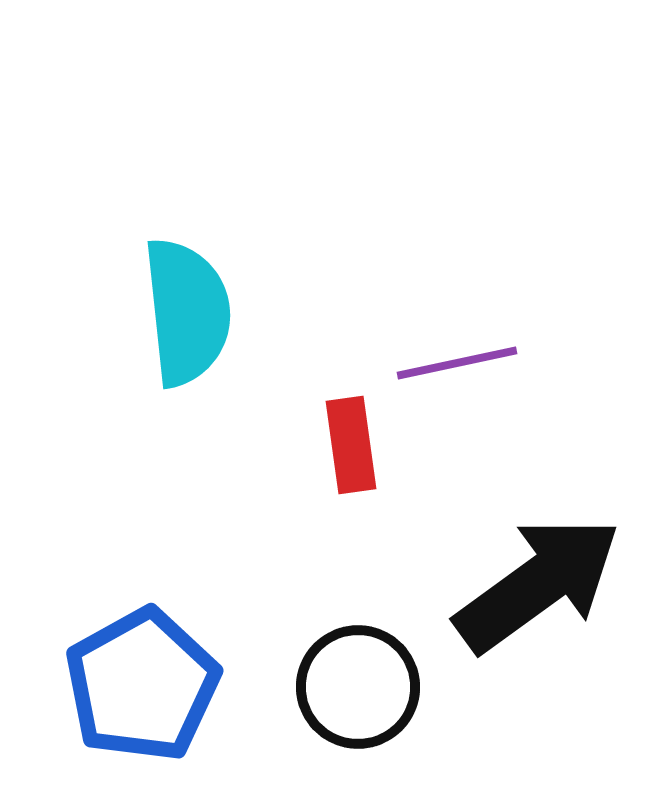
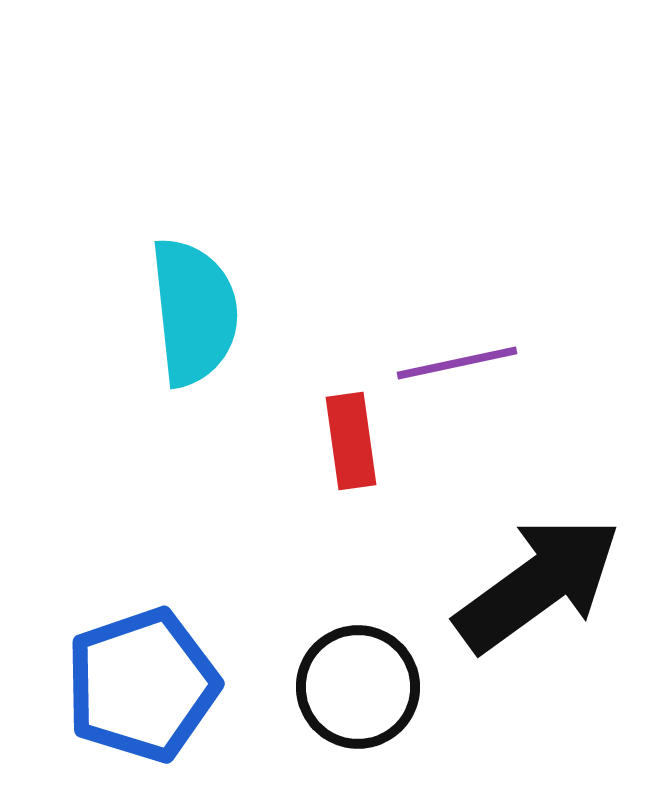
cyan semicircle: moved 7 px right
red rectangle: moved 4 px up
blue pentagon: rotated 10 degrees clockwise
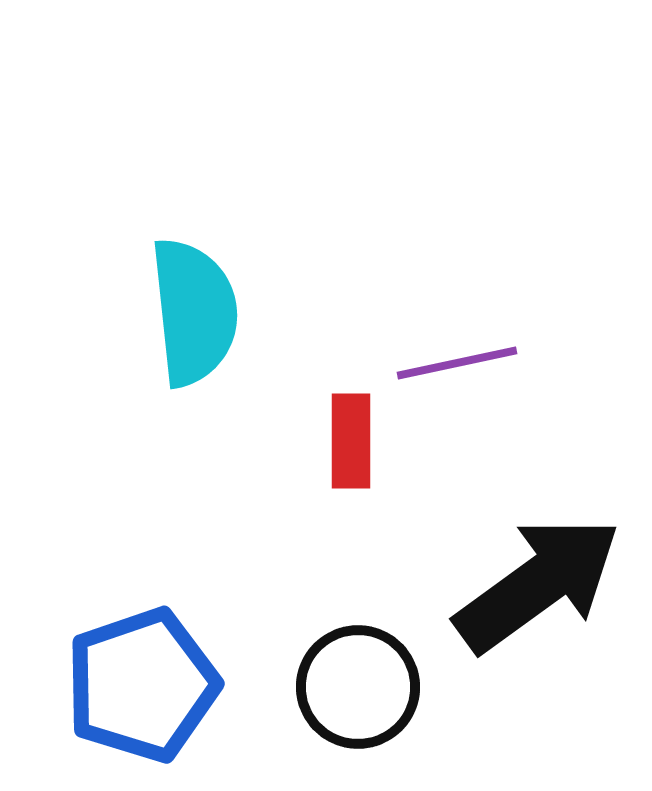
red rectangle: rotated 8 degrees clockwise
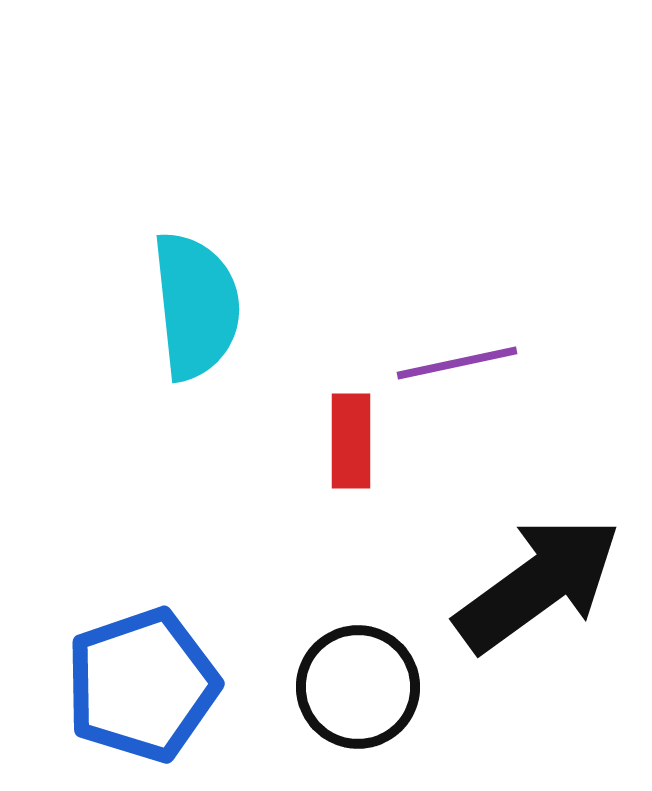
cyan semicircle: moved 2 px right, 6 px up
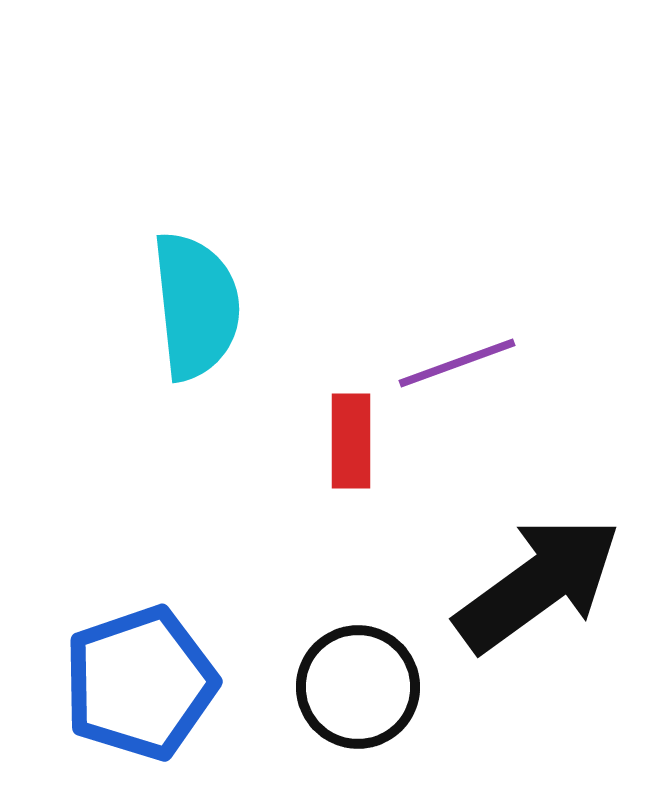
purple line: rotated 8 degrees counterclockwise
blue pentagon: moved 2 px left, 2 px up
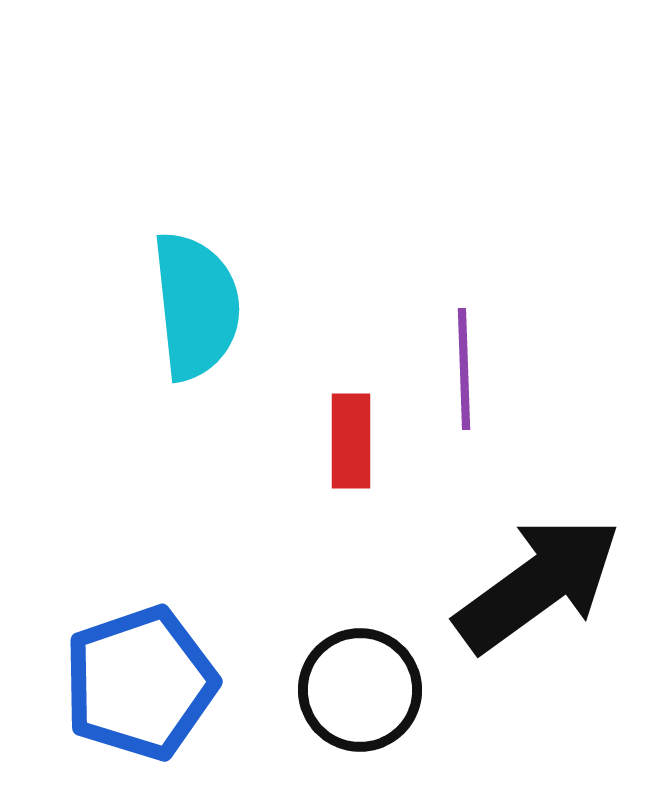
purple line: moved 7 px right, 6 px down; rotated 72 degrees counterclockwise
black circle: moved 2 px right, 3 px down
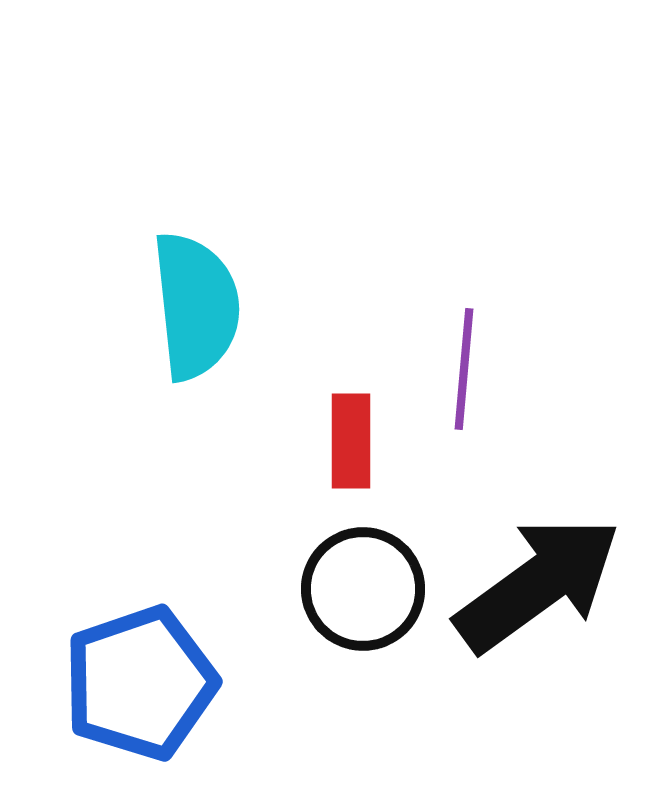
purple line: rotated 7 degrees clockwise
black circle: moved 3 px right, 101 px up
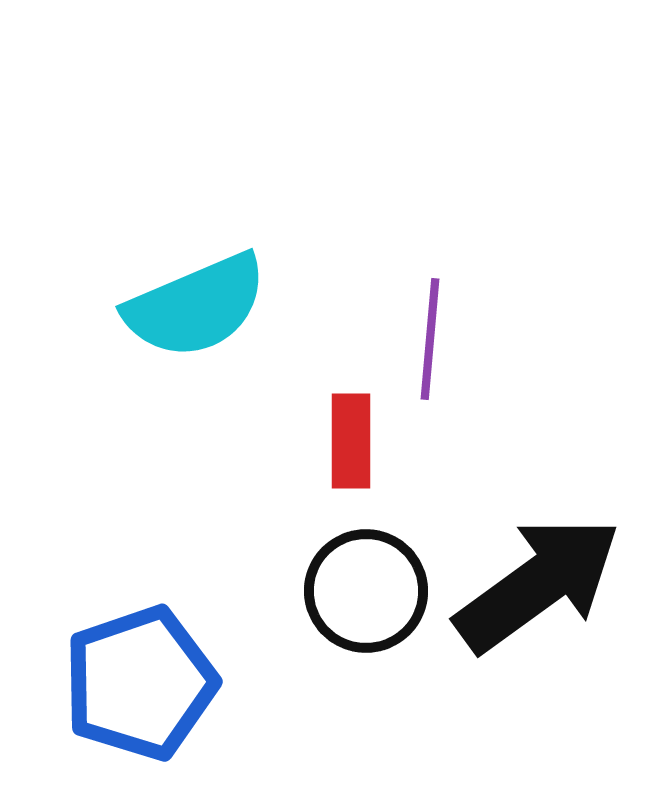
cyan semicircle: rotated 73 degrees clockwise
purple line: moved 34 px left, 30 px up
black circle: moved 3 px right, 2 px down
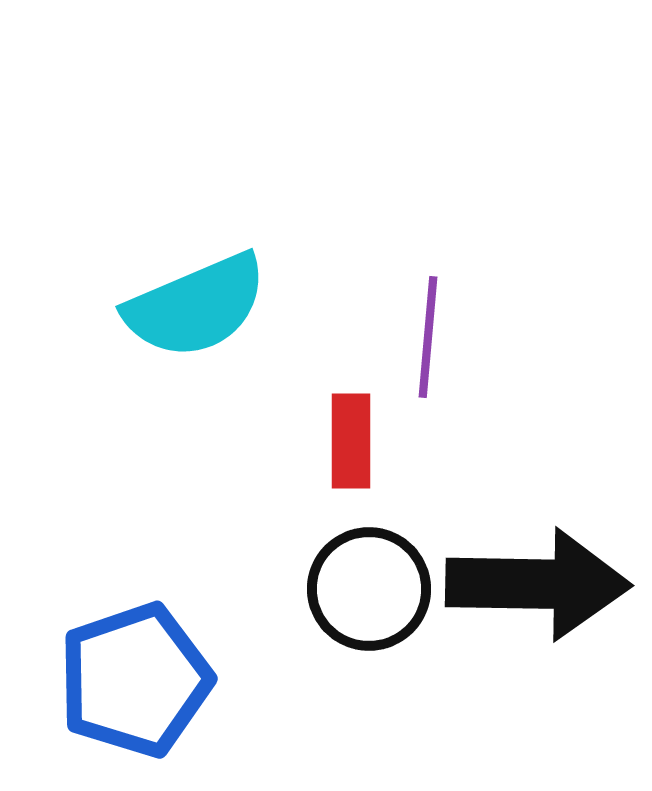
purple line: moved 2 px left, 2 px up
black arrow: rotated 37 degrees clockwise
black circle: moved 3 px right, 2 px up
blue pentagon: moved 5 px left, 3 px up
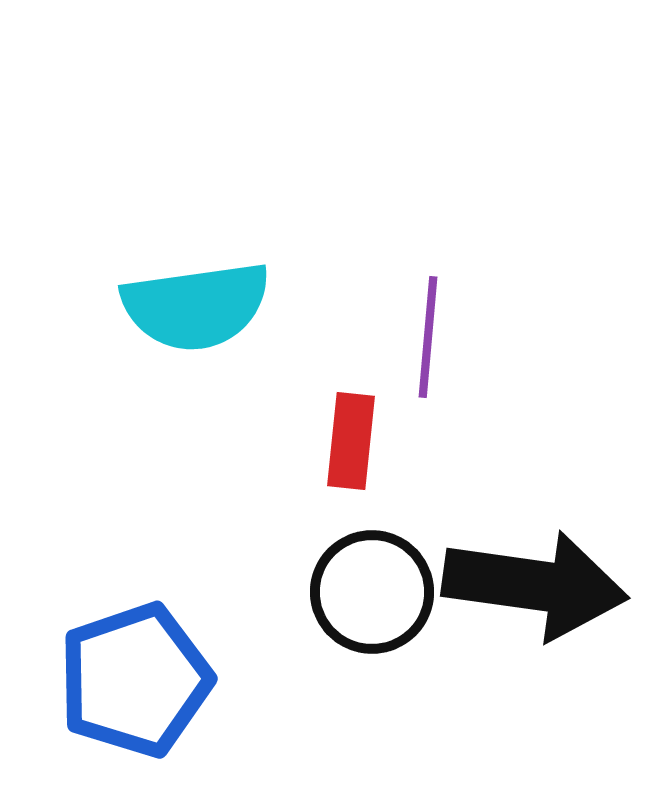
cyan semicircle: rotated 15 degrees clockwise
red rectangle: rotated 6 degrees clockwise
black arrow: moved 3 px left, 1 px down; rotated 7 degrees clockwise
black circle: moved 3 px right, 3 px down
